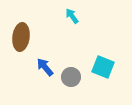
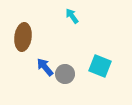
brown ellipse: moved 2 px right
cyan square: moved 3 px left, 1 px up
gray circle: moved 6 px left, 3 px up
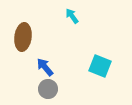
gray circle: moved 17 px left, 15 px down
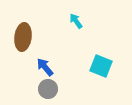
cyan arrow: moved 4 px right, 5 px down
cyan square: moved 1 px right
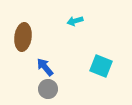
cyan arrow: moved 1 px left; rotated 70 degrees counterclockwise
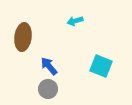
blue arrow: moved 4 px right, 1 px up
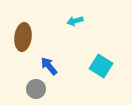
cyan square: rotated 10 degrees clockwise
gray circle: moved 12 px left
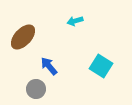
brown ellipse: rotated 36 degrees clockwise
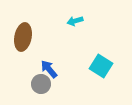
brown ellipse: rotated 32 degrees counterclockwise
blue arrow: moved 3 px down
gray circle: moved 5 px right, 5 px up
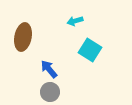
cyan square: moved 11 px left, 16 px up
gray circle: moved 9 px right, 8 px down
